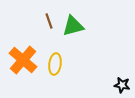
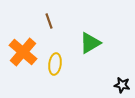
green triangle: moved 17 px right, 17 px down; rotated 15 degrees counterclockwise
orange cross: moved 8 px up
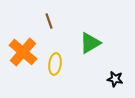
black star: moved 7 px left, 6 px up
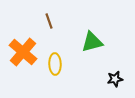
green triangle: moved 2 px right, 1 px up; rotated 15 degrees clockwise
yellow ellipse: rotated 10 degrees counterclockwise
black star: rotated 21 degrees counterclockwise
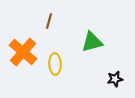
brown line: rotated 35 degrees clockwise
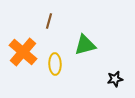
green triangle: moved 7 px left, 3 px down
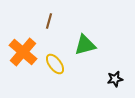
yellow ellipse: rotated 35 degrees counterclockwise
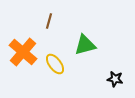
black star: rotated 21 degrees clockwise
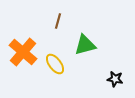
brown line: moved 9 px right
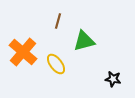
green triangle: moved 1 px left, 4 px up
yellow ellipse: moved 1 px right
black star: moved 2 px left
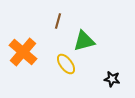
yellow ellipse: moved 10 px right
black star: moved 1 px left
